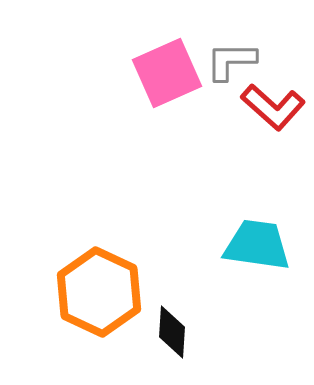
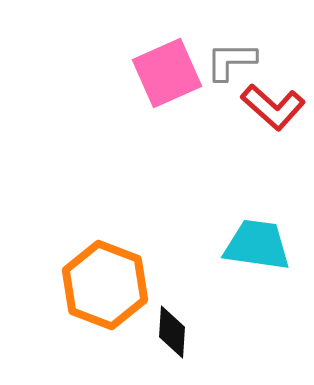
orange hexagon: moved 6 px right, 7 px up; rotated 4 degrees counterclockwise
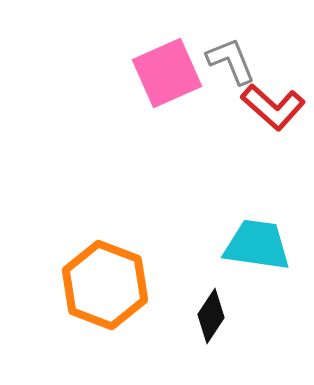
gray L-shape: rotated 68 degrees clockwise
black diamond: moved 39 px right, 16 px up; rotated 30 degrees clockwise
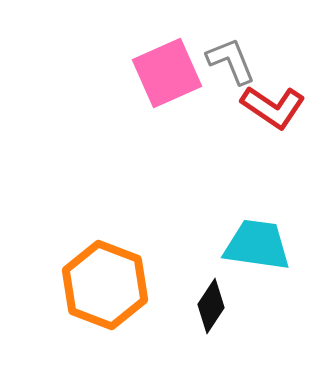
red L-shape: rotated 8 degrees counterclockwise
black diamond: moved 10 px up
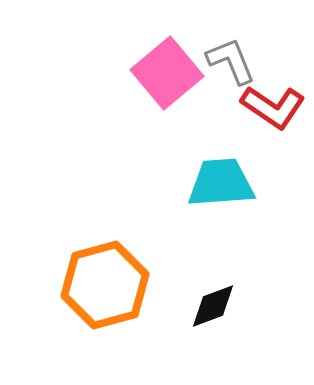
pink square: rotated 16 degrees counterclockwise
cyan trapezoid: moved 36 px left, 62 px up; rotated 12 degrees counterclockwise
orange hexagon: rotated 24 degrees clockwise
black diamond: moved 2 px right; rotated 36 degrees clockwise
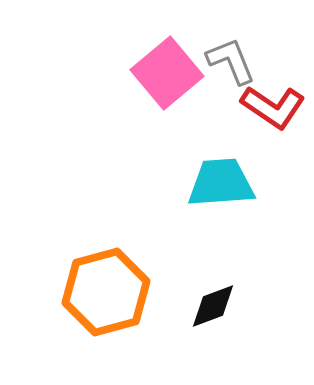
orange hexagon: moved 1 px right, 7 px down
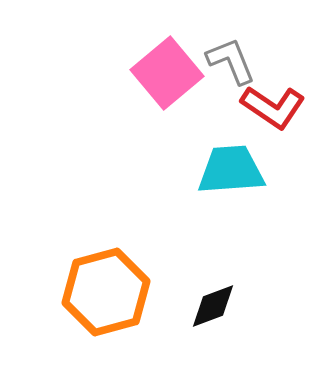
cyan trapezoid: moved 10 px right, 13 px up
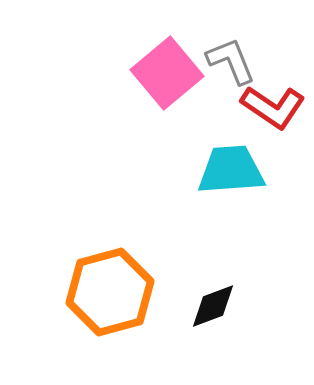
orange hexagon: moved 4 px right
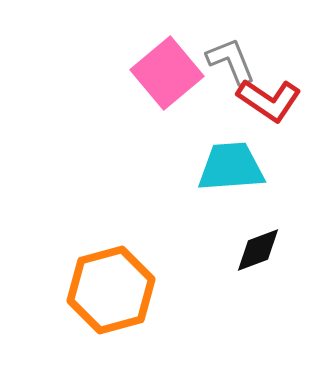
red L-shape: moved 4 px left, 7 px up
cyan trapezoid: moved 3 px up
orange hexagon: moved 1 px right, 2 px up
black diamond: moved 45 px right, 56 px up
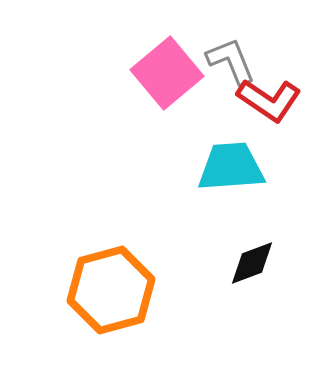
black diamond: moved 6 px left, 13 px down
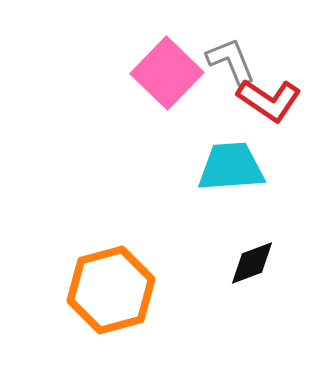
pink square: rotated 6 degrees counterclockwise
